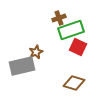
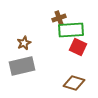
green rectangle: rotated 15 degrees clockwise
brown star: moved 12 px left, 9 px up
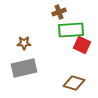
brown cross: moved 6 px up
brown star: rotated 24 degrees clockwise
red square: moved 4 px right, 2 px up
gray rectangle: moved 2 px right, 2 px down
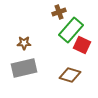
green rectangle: rotated 45 degrees counterclockwise
brown diamond: moved 4 px left, 8 px up
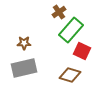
brown cross: rotated 16 degrees counterclockwise
red square: moved 6 px down
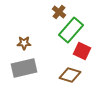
brown cross: rotated 16 degrees counterclockwise
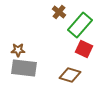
green rectangle: moved 9 px right, 5 px up
brown star: moved 6 px left, 7 px down
red square: moved 2 px right, 2 px up
gray rectangle: rotated 20 degrees clockwise
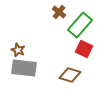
brown star: rotated 24 degrees clockwise
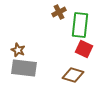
brown cross: rotated 24 degrees clockwise
green rectangle: rotated 35 degrees counterclockwise
brown diamond: moved 3 px right
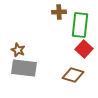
brown cross: rotated 24 degrees clockwise
red square: rotated 18 degrees clockwise
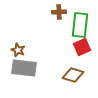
red square: moved 2 px left, 2 px up; rotated 24 degrees clockwise
